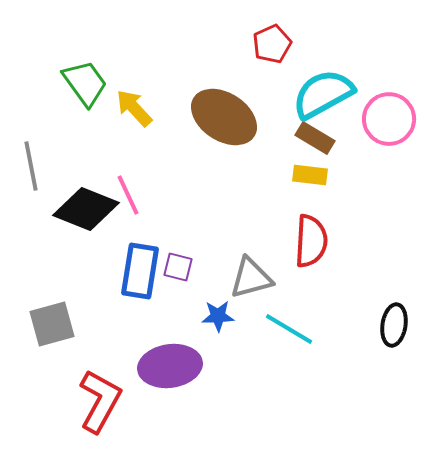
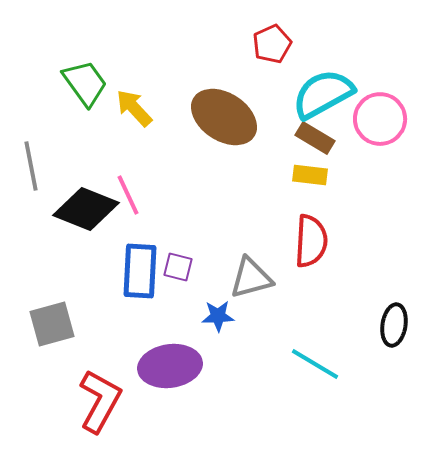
pink circle: moved 9 px left
blue rectangle: rotated 6 degrees counterclockwise
cyan line: moved 26 px right, 35 px down
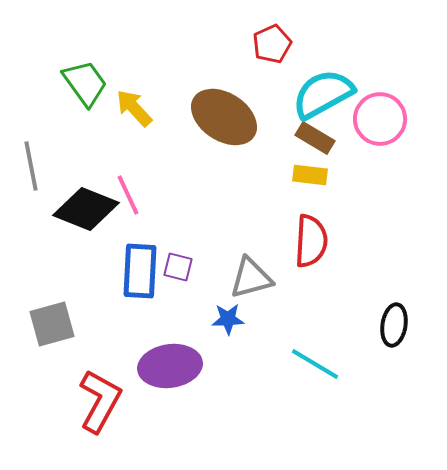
blue star: moved 10 px right, 3 px down
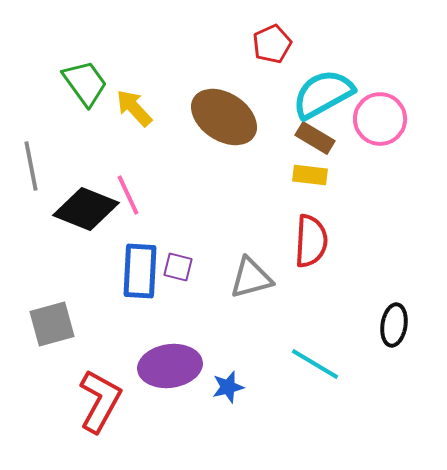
blue star: moved 68 px down; rotated 12 degrees counterclockwise
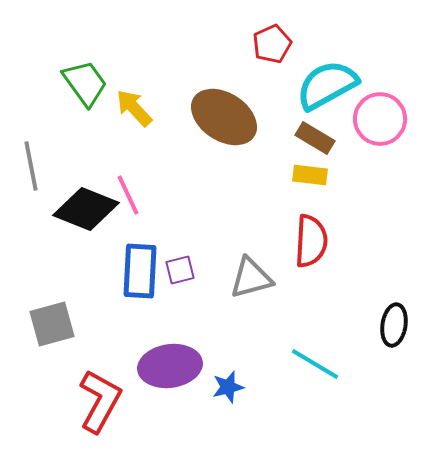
cyan semicircle: moved 4 px right, 9 px up
purple square: moved 2 px right, 3 px down; rotated 28 degrees counterclockwise
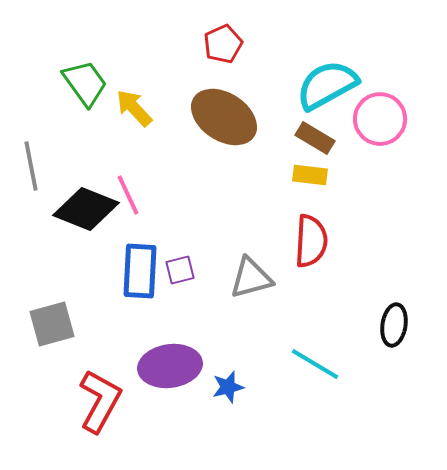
red pentagon: moved 49 px left
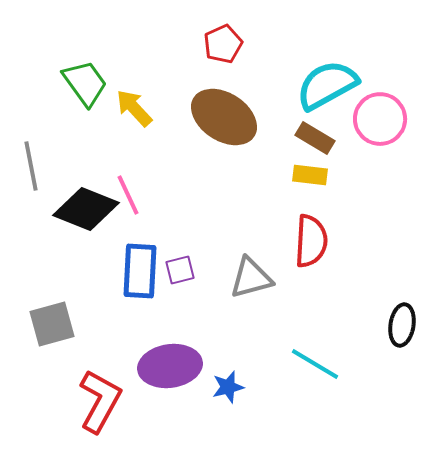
black ellipse: moved 8 px right
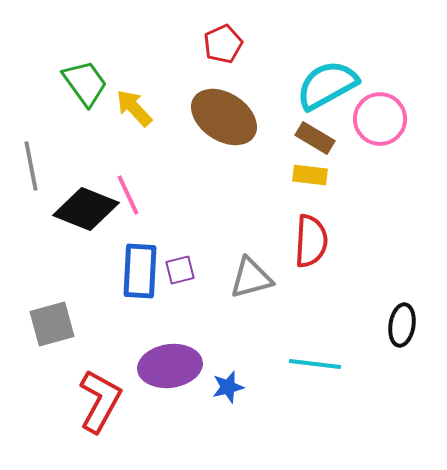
cyan line: rotated 24 degrees counterclockwise
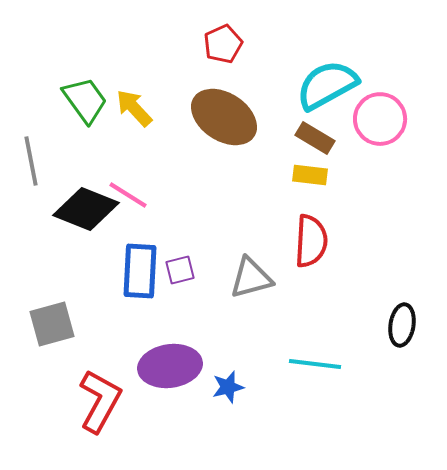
green trapezoid: moved 17 px down
gray line: moved 5 px up
pink line: rotated 33 degrees counterclockwise
